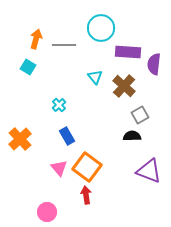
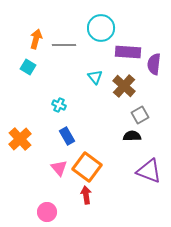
cyan cross: rotated 24 degrees counterclockwise
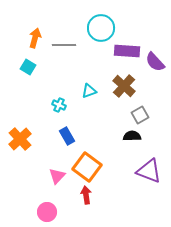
orange arrow: moved 1 px left, 1 px up
purple rectangle: moved 1 px left, 1 px up
purple semicircle: moved 1 px right, 2 px up; rotated 50 degrees counterclockwise
cyan triangle: moved 6 px left, 14 px down; rotated 49 degrees clockwise
pink triangle: moved 2 px left, 8 px down; rotated 24 degrees clockwise
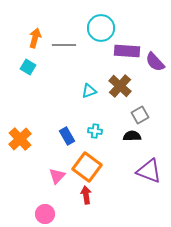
brown cross: moved 4 px left
cyan cross: moved 36 px right, 26 px down; rotated 16 degrees counterclockwise
pink circle: moved 2 px left, 2 px down
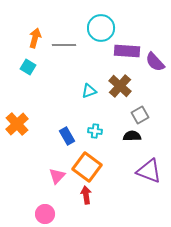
orange cross: moved 3 px left, 15 px up
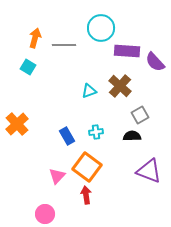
cyan cross: moved 1 px right, 1 px down; rotated 16 degrees counterclockwise
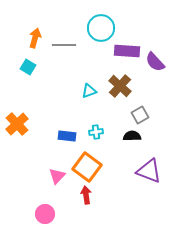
blue rectangle: rotated 54 degrees counterclockwise
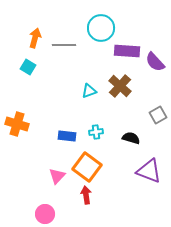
gray square: moved 18 px right
orange cross: rotated 30 degrees counterclockwise
black semicircle: moved 1 px left, 2 px down; rotated 18 degrees clockwise
